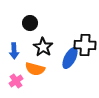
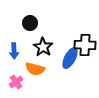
pink cross: moved 1 px down
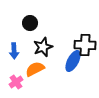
black star: rotated 18 degrees clockwise
blue ellipse: moved 3 px right, 3 px down
orange semicircle: rotated 138 degrees clockwise
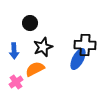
blue ellipse: moved 5 px right, 2 px up
